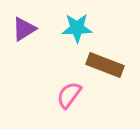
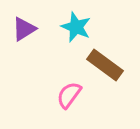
cyan star: moved 1 px left, 1 px up; rotated 24 degrees clockwise
brown rectangle: rotated 15 degrees clockwise
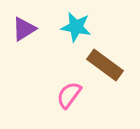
cyan star: rotated 12 degrees counterclockwise
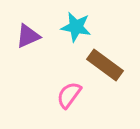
purple triangle: moved 4 px right, 7 px down; rotated 8 degrees clockwise
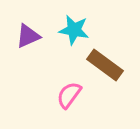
cyan star: moved 2 px left, 3 px down
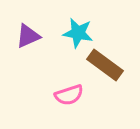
cyan star: moved 4 px right, 3 px down
pink semicircle: rotated 144 degrees counterclockwise
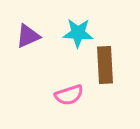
cyan star: rotated 8 degrees counterclockwise
brown rectangle: rotated 51 degrees clockwise
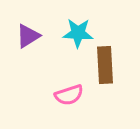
purple triangle: rotated 8 degrees counterclockwise
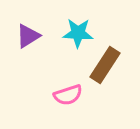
brown rectangle: rotated 36 degrees clockwise
pink semicircle: moved 1 px left
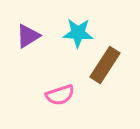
pink semicircle: moved 8 px left
